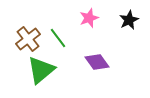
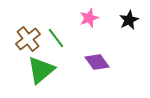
green line: moved 2 px left
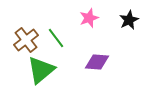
brown cross: moved 2 px left, 1 px down
purple diamond: rotated 50 degrees counterclockwise
